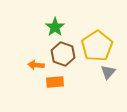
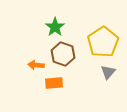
yellow pentagon: moved 6 px right, 4 px up
orange rectangle: moved 1 px left, 1 px down
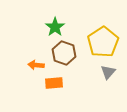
brown hexagon: moved 1 px right, 1 px up
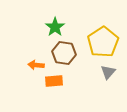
brown hexagon: rotated 10 degrees counterclockwise
orange rectangle: moved 2 px up
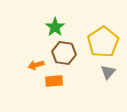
orange arrow: rotated 21 degrees counterclockwise
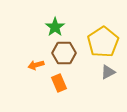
brown hexagon: rotated 10 degrees counterclockwise
gray triangle: rotated 21 degrees clockwise
orange rectangle: moved 5 px right, 2 px down; rotated 72 degrees clockwise
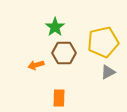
yellow pentagon: rotated 20 degrees clockwise
orange rectangle: moved 15 px down; rotated 24 degrees clockwise
